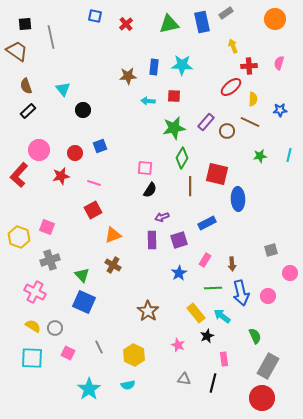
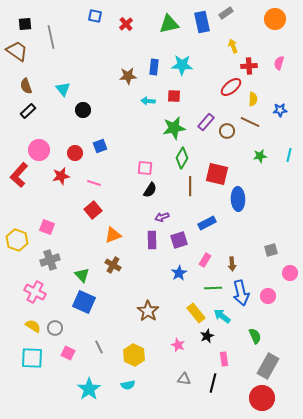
red square at (93, 210): rotated 12 degrees counterclockwise
yellow hexagon at (19, 237): moved 2 px left, 3 px down
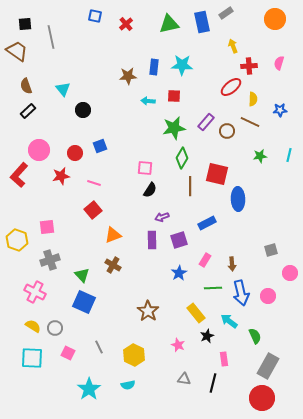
pink square at (47, 227): rotated 28 degrees counterclockwise
cyan arrow at (222, 316): moved 7 px right, 5 px down
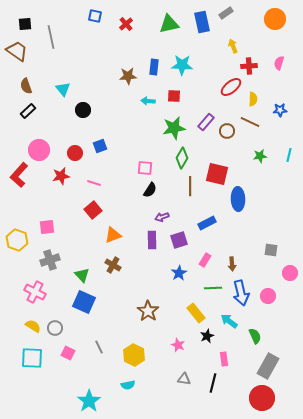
gray square at (271, 250): rotated 24 degrees clockwise
cyan star at (89, 389): moved 12 px down
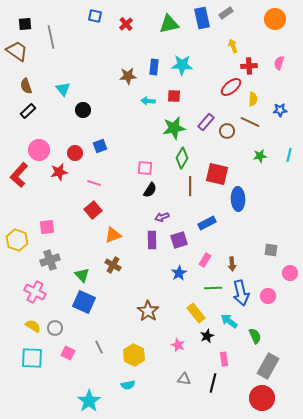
blue rectangle at (202, 22): moved 4 px up
red star at (61, 176): moved 2 px left, 4 px up
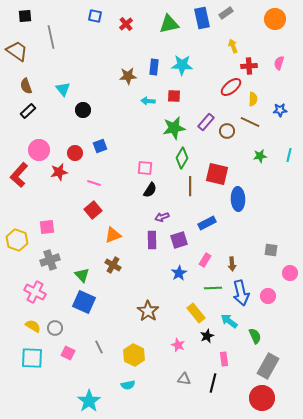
black square at (25, 24): moved 8 px up
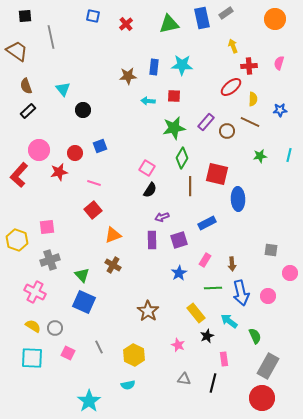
blue square at (95, 16): moved 2 px left
pink square at (145, 168): moved 2 px right; rotated 28 degrees clockwise
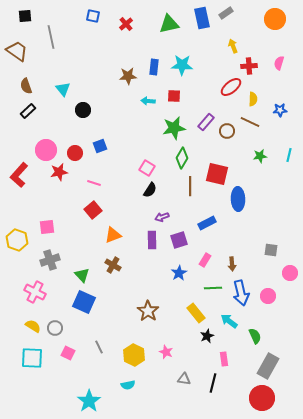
pink circle at (39, 150): moved 7 px right
pink star at (178, 345): moved 12 px left, 7 px down
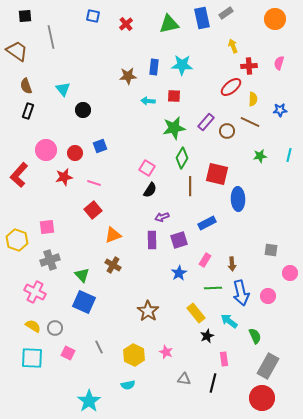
black rectangle at (28, 111): rotated 28 degrees counterclockwise
red star at (59, 172): moved 5 px right, 5 px down
